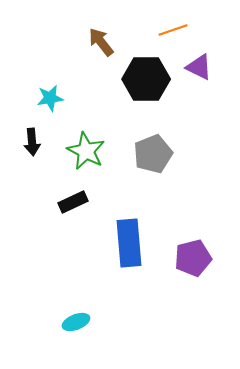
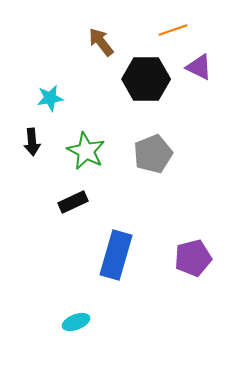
blue rectangle: moved 13 px left, 12 px down; rotated 21 degrees clockwise
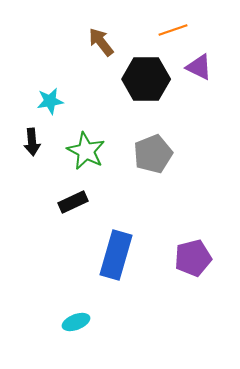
cyan star: moved 3 px down
